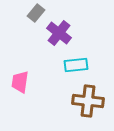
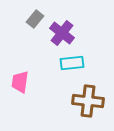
gray rectangle: moved 1 px left, 6 px down
purple cross: moved 3 px right
cyan rectangle: moved 4 px left, 2 px up
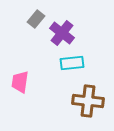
gray rectangle: moved 1 px right
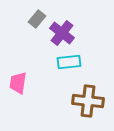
gray rectangle: moved 1 px right
cyan rectangle: moved 3 px left, 1 px up
pink trapezoid: moved 2 px left, 1 px down
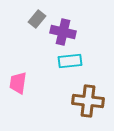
purple cross: moved 1 px right, 1 px up; rotated 25 degrees counterclockwise
cyan rectangle: moved 1 px right, 1 px up
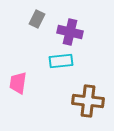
gray rectangle: rotated 12 degrees counterclockwise
purple cross: moved 7 px right
cyan rectangle: moved 9 px left
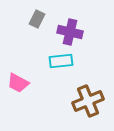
pink trapezoid: rotated 70 degrees counterclockwise
brown cross: rotated 28 degrees counterclockwise
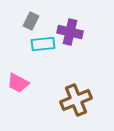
gray rectangle: moved 6 px left, 2 px down
cyan rectangle: moved 18 px left, 17 px up
brown cross: moved 12 px left, 1 px up
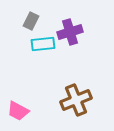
purple cross: rotated 30 degrees counterclockwise
pink trapezoid: moved 28 px down
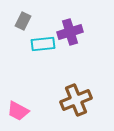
gray rectangle: moved 8 px left
